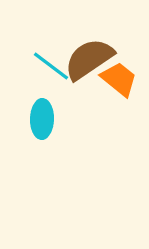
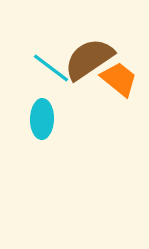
cyan line: moved 2 px down
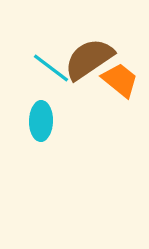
orange trapezoid: moved 1 px right, 1 px down
cyan ellipse: moved 1 px left, 2 px down
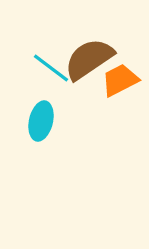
orange trapezoid: rotated 66 degrees counterclockwise
cyan ellipse: rotated 12 degrees clockwise
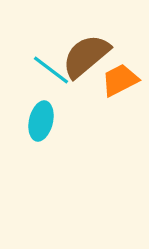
brown semicircle: moved 3 px left, 3 px up; rotated 6 degrees counterclockwise
cyan line: moved 2 px down
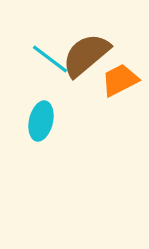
brown semicircle: moved 1 px up
cyan line: moved 1 px left, 11 px up
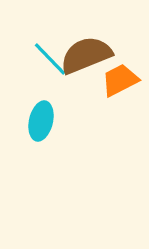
brown semicircle: rotated 18 degrees clockwise
cyan line: rotated 9 degrees clockwise
